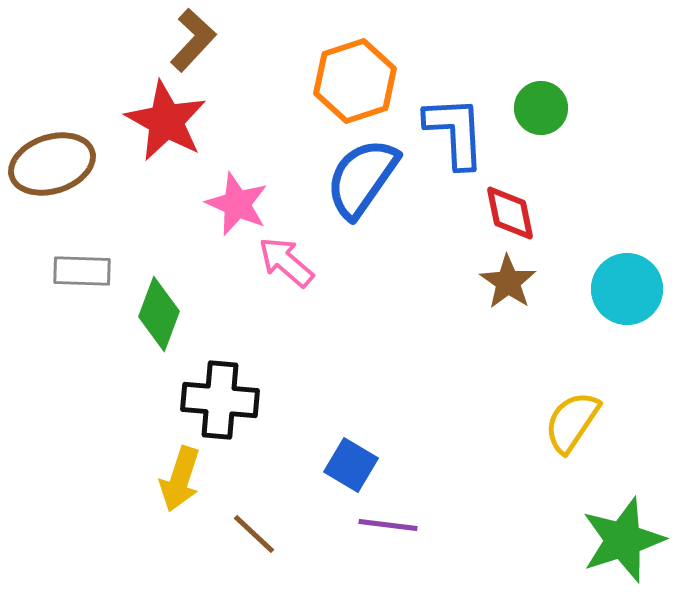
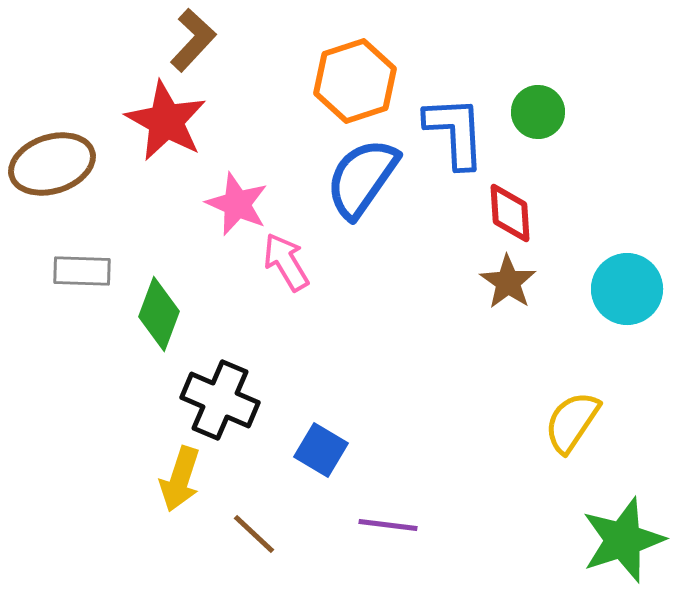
green circle: moved 3 px left, 4 px down
red diamond: rotated 8 degrees clockwise
pink arrow: rotated 18 degrees clockwise
black cross: rotated 18 degrees clockwise
blue square: moved 30 px left, 15 px up
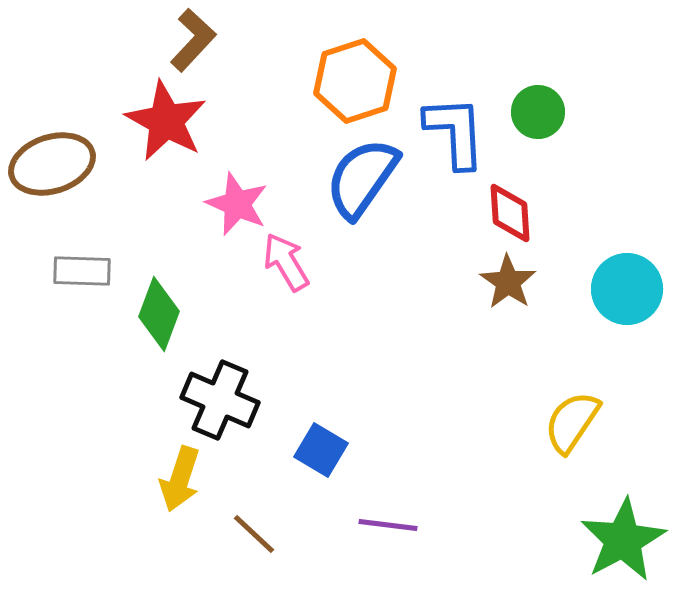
green star: rotated 10 degrees counterclockwise
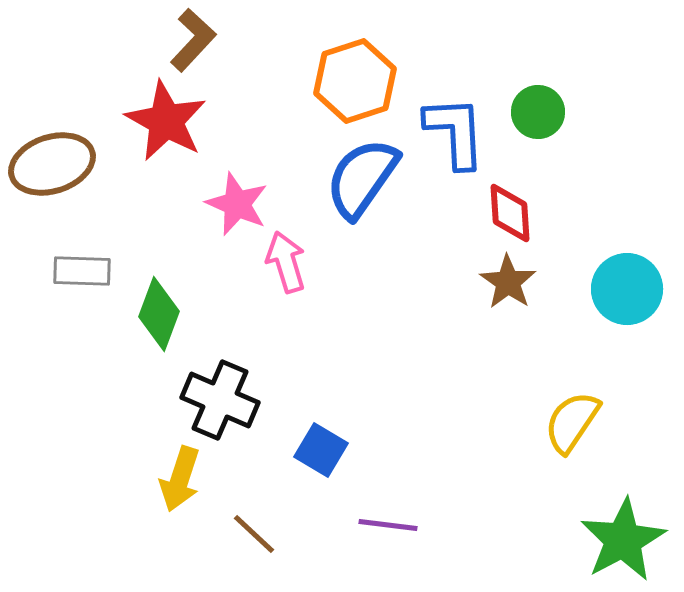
pink arrow: rotated 14 degrees clockwise
